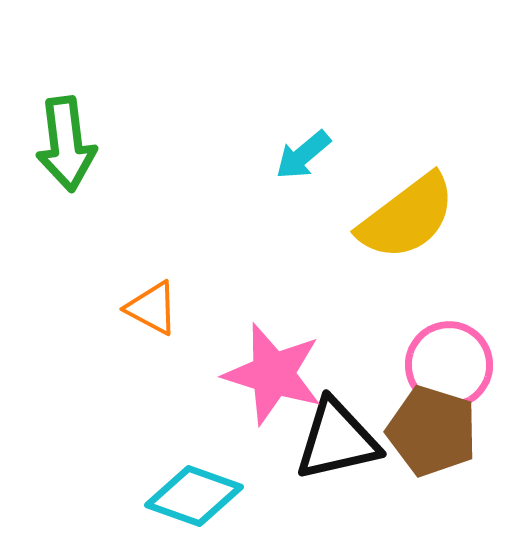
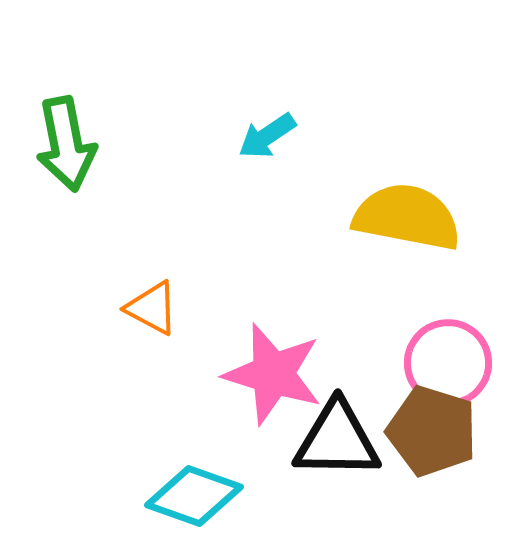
green arrow: rotated 4 degrees counterclockwise
cyan arrow: moved 36 px left, 19 px up; rotated 6 degrees clockwise
yellow semicircle: rotated 132 degrees counterclockwise
pink circle: moved 1 px left, 2 px up
black triangle: rotated 14 degrees clockwise
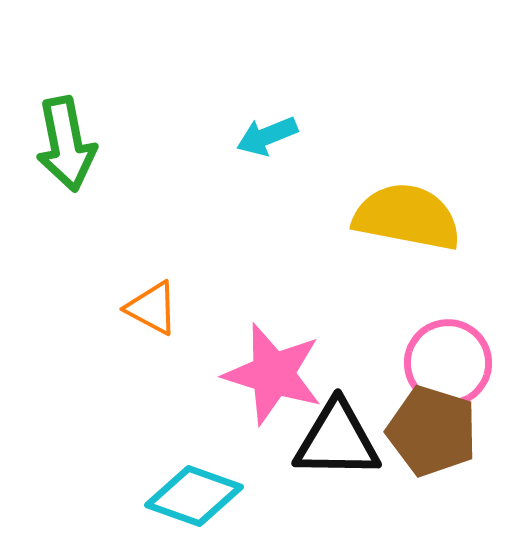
cyan arrow: rotated 12 degrees clockwise
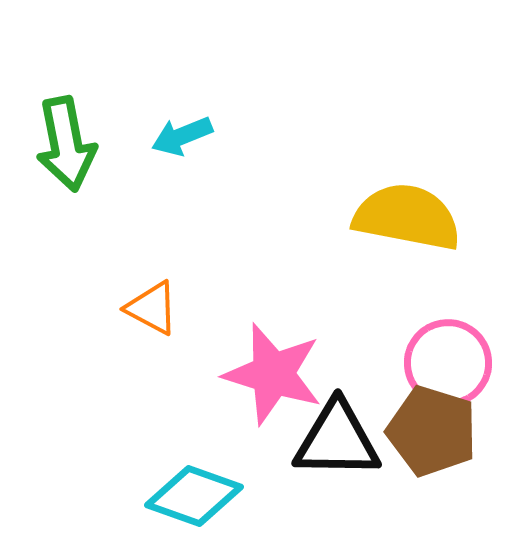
cyan arrow: moved 85 px left
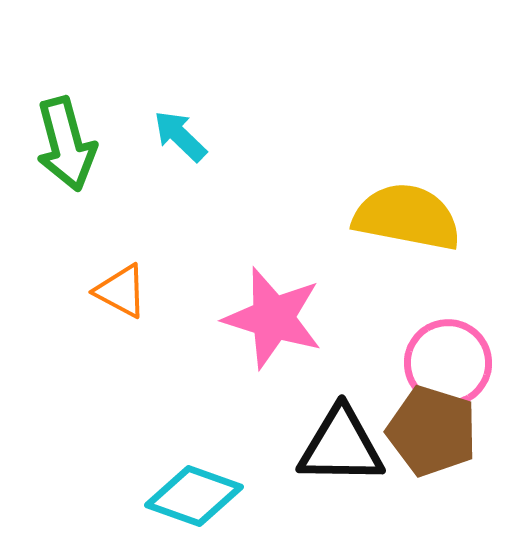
cyan arrow: moved 2 px left; rotated 66 degrees clockwise
green arrow: rotated 4 degrees counterclockwise
orange triangle: moved 31 px left, 17 px up
pink star: moved 56 px up
black triangle: moved 4 px right, 6 px down
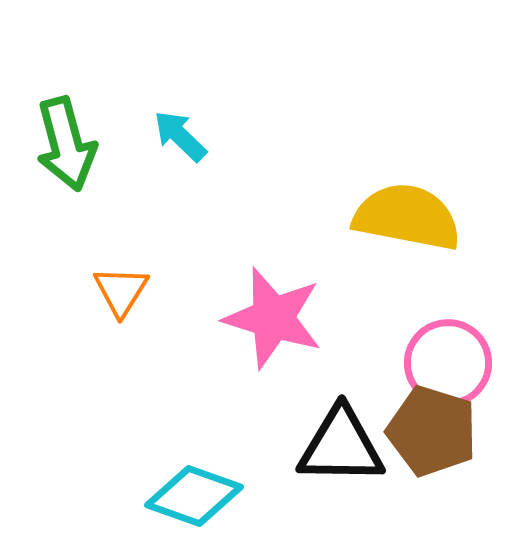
orange triangle: rotated 34 degrees clockwise
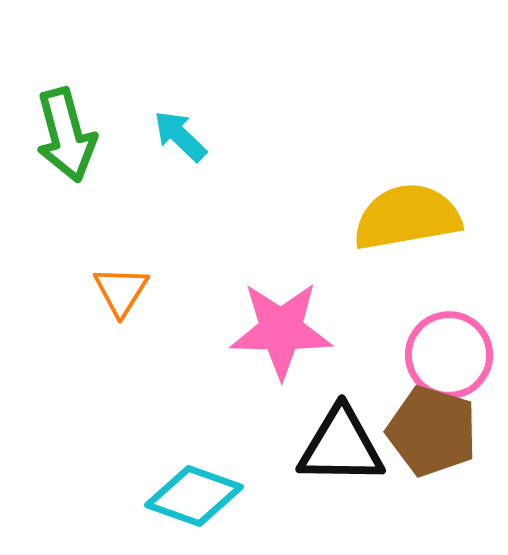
green arrow: moved 9 px up
yellow semicircle: rotated 21 degrees counterclockwise
pink star: moved 8 px right, 12 px down; rotated 16 degrees counterclockwise
pink circle: moved 1 px right, 8 px up
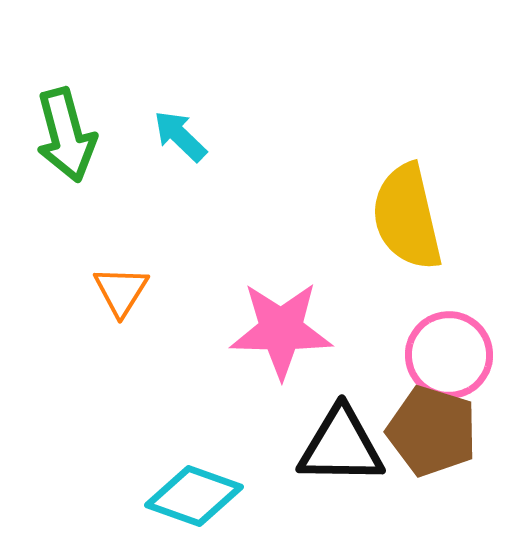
yellow semicircle: rotated 93 degrees counterclockwise
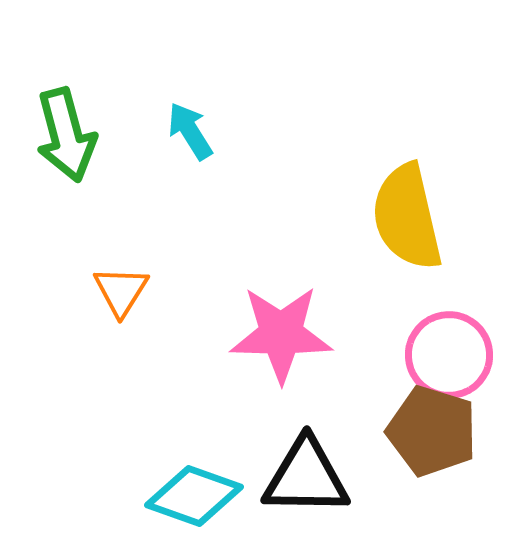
cyan arrow: moved 10 px right, 5 px up; rotated 14 degrees clockwise
pink star: moved 4 px down
black triangle: moved 35 px left, 31 px down
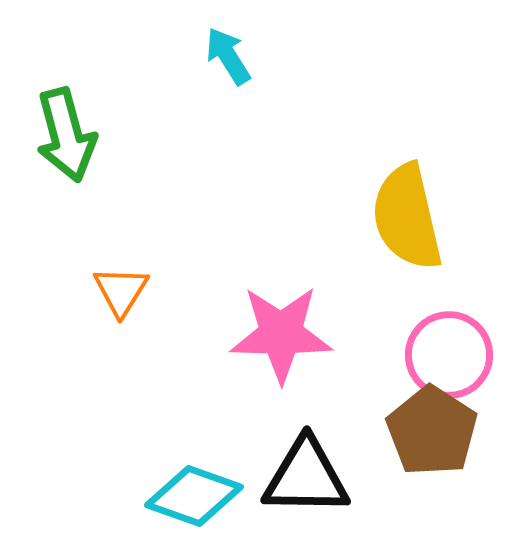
cyan arrow: moved 38 px right, 75 px up
brown pentagon: rotated 16 degrees clockwise
